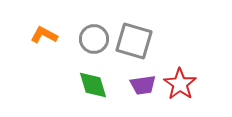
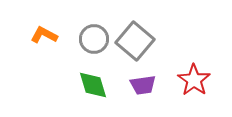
gray square: moved 1 px right; rotated 24 degrees clockwise
red star: moved 14 px right, 4 px up
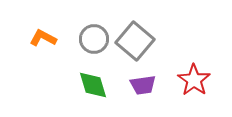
orange L-shape: moved 1 px left, 3 px down
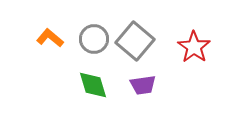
orange L-shape: moved 7 px right; rotated 12 degrees clockwise
red star: moved 33 px up
